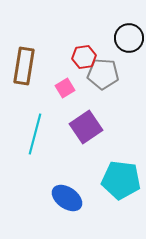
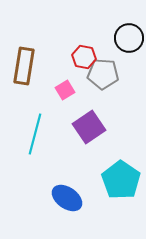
red hexagon: rotated 20 degrees clockwise
pink square: moved 2 px down
purple square: moved 3 px right
cyan pentagon: rotated 27 degrees clockwise
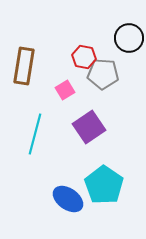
cyan pentagon: moved 17 px left, 5 px down
blue ellipse: moved 1 px right, 1 px down
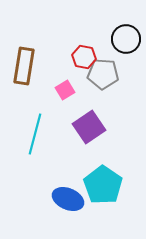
black circle: moved 3 px left, 1 px down
cyan pentagon: moved 1 px left
blue ellipse: rotated 12 degrees counterclockwise
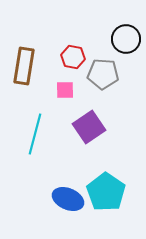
red hexagon: moved 11 px left
pink square: rotated 30 degrees clockwise
cyan pentagon: moved 3 px right, 7 px down
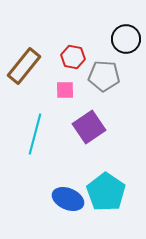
brown rectangle: rotated 30 degrees clockwise
gray pentagon: moved 1 px right, 2 px down
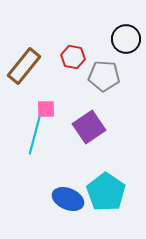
pink square: moved 19 px left, 19 px down
